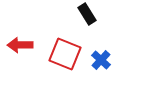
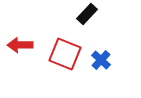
black rectangle: rotated 75 degrees clockwise
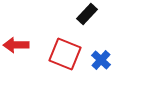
red arrow: moved 4 px left
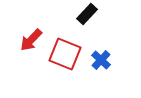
red arrow: moved 15 px right, 5 px up; rotated 45 degrees counterclockwise
